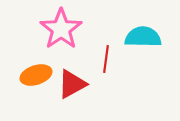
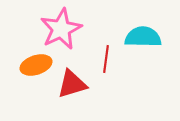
pink star: rotated 9 degrees clockwise
orange ellipse: moved 10 px up
red triangle: rotated 12 degrees clockwise
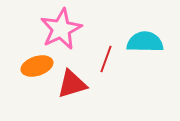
cyan semicircle: moved 2 px right, 5 px down
red line: rotated 12 degrees clockwise
orange ellipse: moved 1 px right, 1 px down
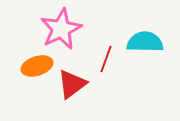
red triangle: rotated 20 degrees counterclockwise
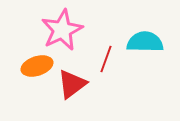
pink star: moved 1 px right, 1 px down
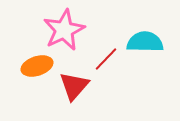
pink star: moved 2 px right
red line: rotated 24 degrees clockwise
red triangle: moved 2 px right, 2 px down; rotated 12 degrees counterclockwise
